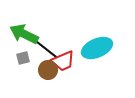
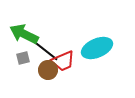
black line: moved 2 px down
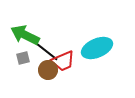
green arrow: moved 1 px right, 1 px down
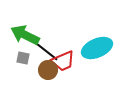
gray square: rotated 24 degrees clockwise
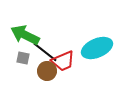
black line: moved 1 px left, 1 px down
brown circle: moved 1 px left, 1 px down
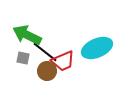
green arrow: moved 2 px right
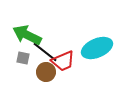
brown circle: moved 1 px left, 1 px down
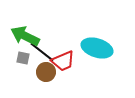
green arrow: moved 2 px left, 1 px down
cyan ellipse: rotated 40 degrees clockwise
black line: moved 3 px left
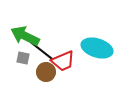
black line: moved 1 px up
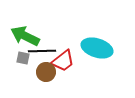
black line: rotated 40 degrees counterclockwise
red trapezoid: rotated 15 degrees counterclockwise
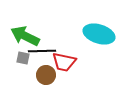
cyan ellipse: moved 2 px right, 14 px up
red trapezoid: moved 1 px right, 1 px down; rotated 50 degrees clockwise
brown circle: moved 3 px down
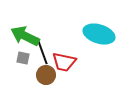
black line: rotated 72 degrees clockwise
